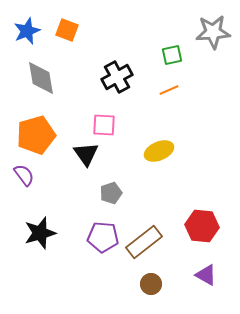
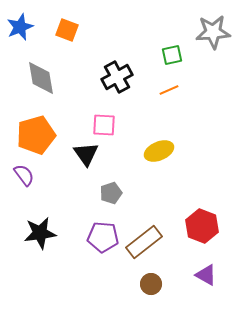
blue star: moved 7 px left, 4 px up
red hexagon: rotated 16 degrees clockwise
black star: rotated 8 degrees clockwise
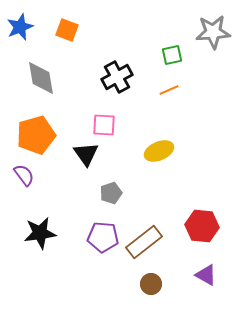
red hexagon: rotated 16 degrees counterclockwise
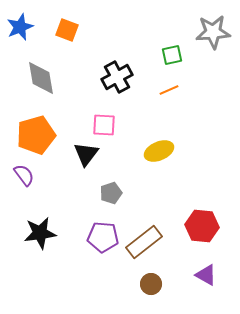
black triangle: rotated 12 degrees clockwise
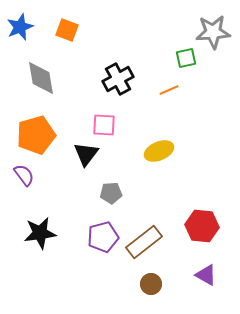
green square: moved 14 px right, 3 px down
black cross: moved 1 px right, 2 px down
gray pentagon: rotated 15 degrees clockwise
purple pentagon: rotated 20 degrees counterclockwise
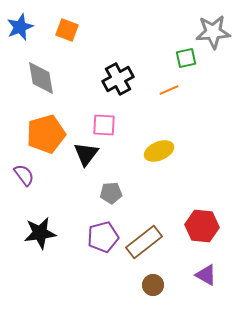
orange pentagon: moved 10 px right, 1 px up
brown circle: moved 2 px right, 1 px down
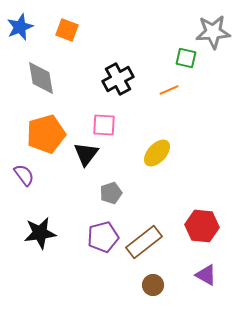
green square: rotated 25 degrees clockwise
yellow ellipse: moved 2 px left, 2 px down; rotated 24 degrees counterclockwise
gray pentagon: rotated 15 degrees counterclockwise
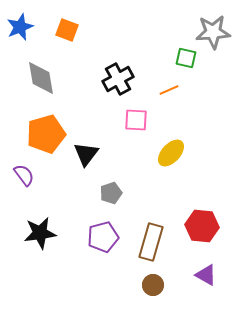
pink square: moved 32 px right, 5 px up
yellow ellipse: moved 14 px right
brown rectangle: moved 7 px right; rotated 36 degrees counterclockwise
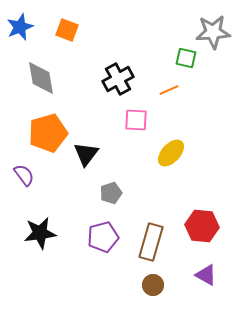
orange pentagon: moved 2 px right, 1 px up
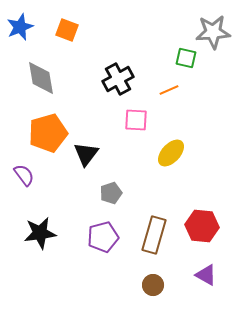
brown rectangle: moved 3 px right, 7 px up
